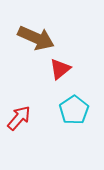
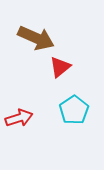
red triangle: moved 2 px up
red arrow: rotated 32 degrees clockwise
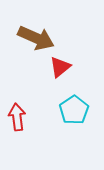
red arrow: moved 2 px left, 1 px up; rotated 80 degrees counterclockwise
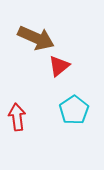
red triangle: moved 1 px left, 1 px up
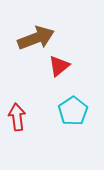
brown arrow: rotated 45 degrees counterclockwise
cyan pentagon: moved 1 px left, 1 px down
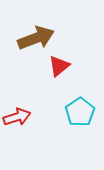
cyan pentagon: moved 7 px right, 1 px down
red arrow: rotated 80 degrees clockwise
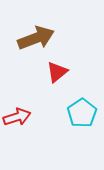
red triangle: moved 2 px left, 6 px down
cyan pentagon: moved 2 px right, 1 px down
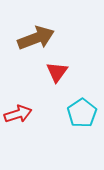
red triangle: rotated 15 degrees counterclockwise
red arrow: moved 1 px right, 3 px up
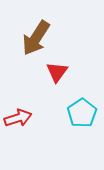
brown arrow: rotated 144 degrees clockwise
red arrow: moved 4 px down
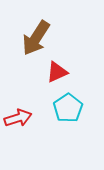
red triangle: rotated 30 degrees clockwise
cyan pentagon: moved 14 px left, 5 px up
